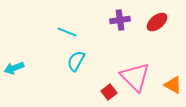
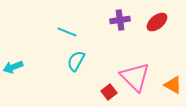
cyan arrow: moved 1 px left, 1 px up
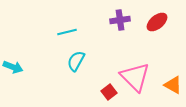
cyan line: rotated 36 degrees counterclockwise
cyan arrow: rotated 138 degrees counterclockwise
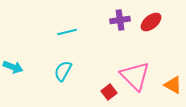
red ellipse: moved 6 px left
cyan semicircle: moved 13 px left, 10 px down
pink triangle: moved 1 px up
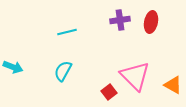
red ellipse: rotated 40 degrees counterclockwise
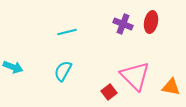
purple cross: moved 3 px right, 4 px down; rotated 30 degrees clockwise
orange triangle: moved 2 px left, 2 px down; rotated 18 degrees counterclockwise
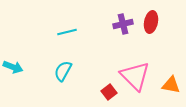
purple cross: rotated 36 degrees counterclockwise
orange triangle: moved 2 px up
